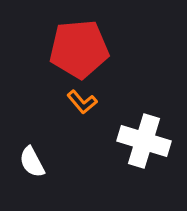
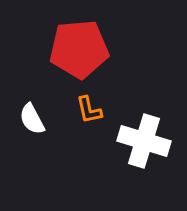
orange L-shape: moved 7 px right, 8 px down; rotated 28 degrees clockwise
white semicircle: moved 43 px up
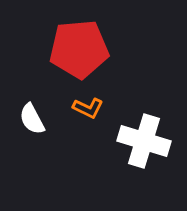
orange L-shape: moved 1 px left, 2 px up; rotated 52 degrees counterclockwise
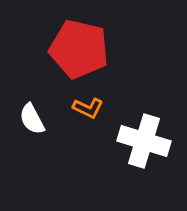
red pentagon: rotated 18 degrees clockwise
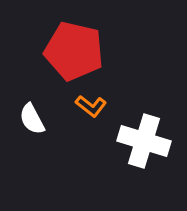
red pentagon: moved 5 px left, 2 px down
orange L-shape: moved 3 px right, 2 px up; rotated 12 degrees clockwise
